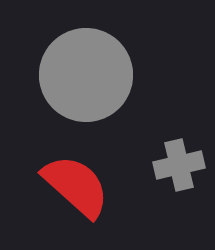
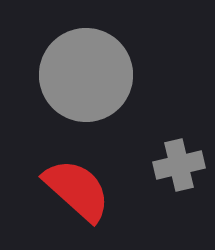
red semicircle: moved 1 px right, 4 px down
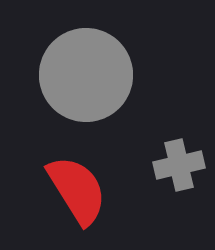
red semicircle: rotated 16 degrees clockwise
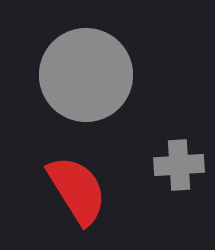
gray cross: rotated 9 degrees clockwise
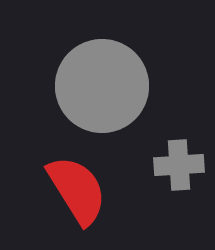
gray circle: moved 16 px right, 11 px down
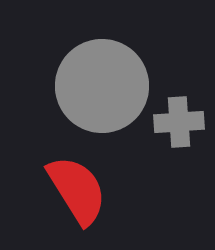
gray cross: moved 43 px up
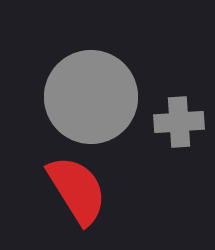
gray circle: moved 11 px left, 11 px down
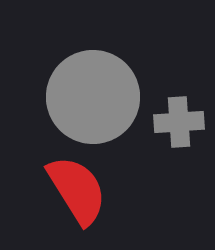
gray circle: moved 2 px right
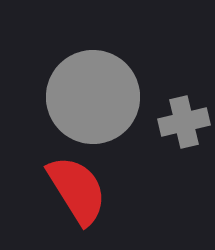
gray cross: moved 5 px right; rotated 9 degrees counterclockwise
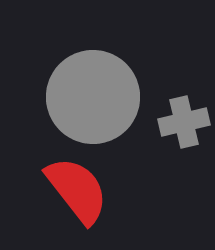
red semicircle: rotated 6 degrees counterclockwise
